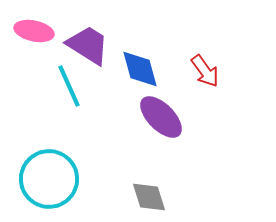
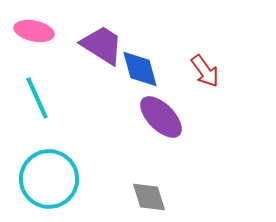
purple trapezoid: moved 14 px right
cyan line: moved 32 px left, 12 px down
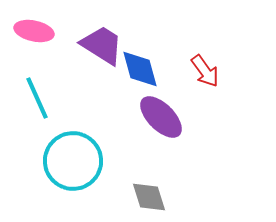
cyan circle: moved 24 px right, 18 px up
